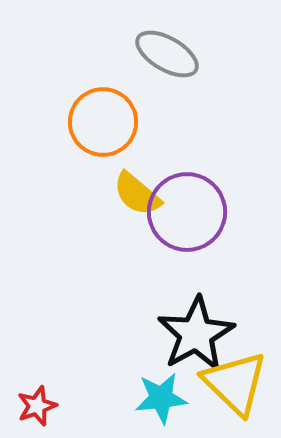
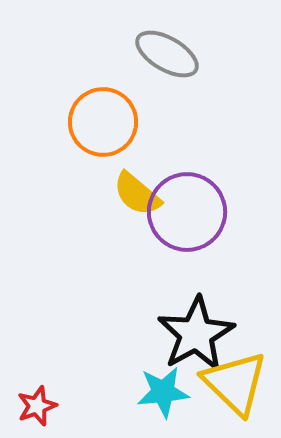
cyan star: moved 2 px right, 6 px up
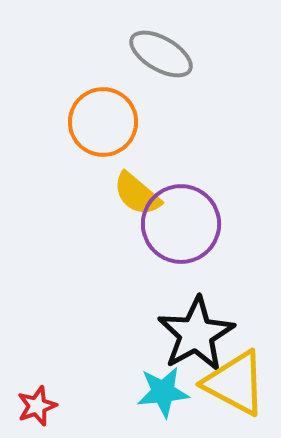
gray ellipse: moved 6 px left
purple circle: moved 6 px left, 12 px down
yellow triangle: rotated 16 degrees counterclockwise
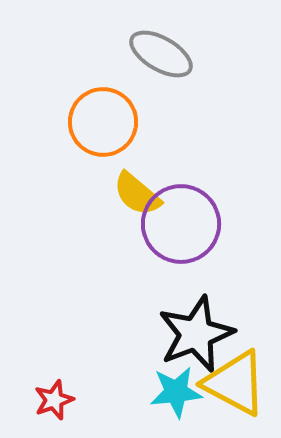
black star: rotated 8 degrees clockwise
cyan star: moved 13 px right
red star: moved 17 px right, 6 px up
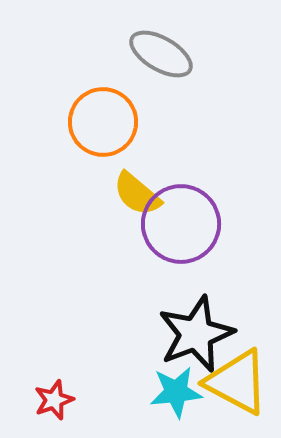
yellow triangle: moved 2 px right, 1 px up
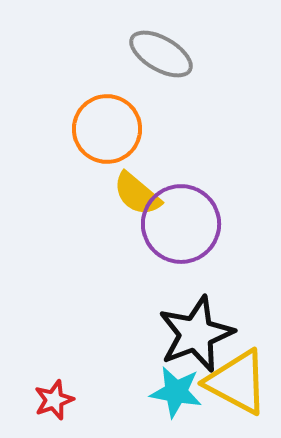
orange circle: moved 4 px right, 7 px down
cyan star: rotated 16 degrees clockwise
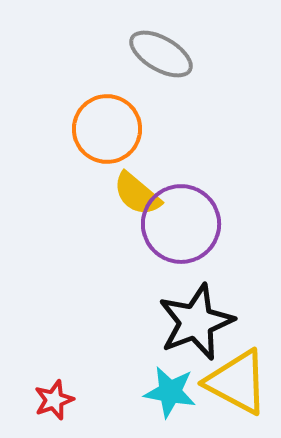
black star: moved 12 px up
cyan star: moved 6 px left
